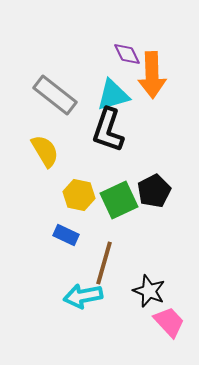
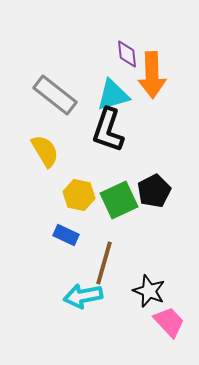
purple diamond: rotated 20 degrees clockwise
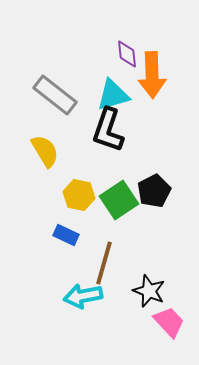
green square: rotated 9 degrees counterclockwise
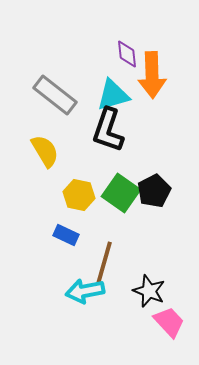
green square: moved 2 px right, 7 px up; rotated 21 degrees counterclockwise
cyan arrow: moved 2 px right, 5 px up
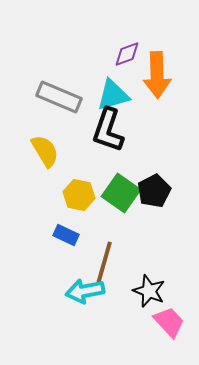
purple diamond: rotated 76 degrees clockwise
orange arrow: moved 5 px right
gray rectangle: moved 4 px right, 2 px down; rotated 15 degrees counterclockwise
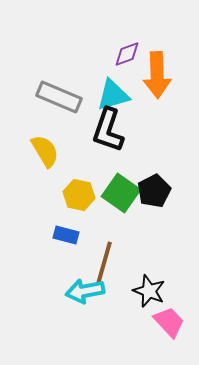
blue rectangle: rotated 10 degrees counterclockwise
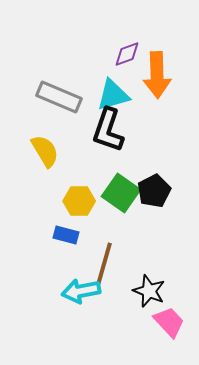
yellow hexagon: moved 6 px down; rotated 12 degrees counterclockwise
brown line: moved 1 px down
cyan arrow: moved 4 px left
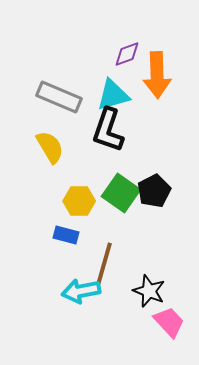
yellow semicircle: moved 5 px right, 4 px up
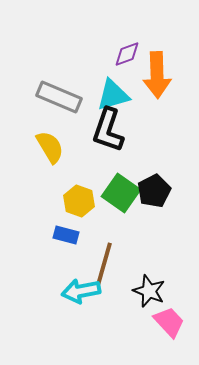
yellow hexagon: rotated 20 degrees clockwise
